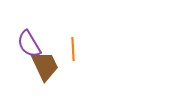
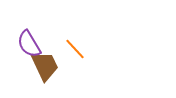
orange line: moved 2 px right; rotated 40 degrees counterclockwise
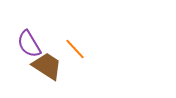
brown trapezoid: moved 2 px right; rotated 32 degrees counterclockwise
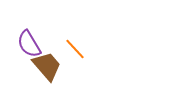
brown trapezoid: rotated 16 degrees clockwise
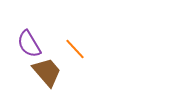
brown trapezoid: moved 6 px down
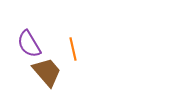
orange line: moved 2 px left; rotated 30 degrees clockwise
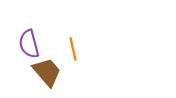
purple semicircle: rotated 16 degrees clockwise
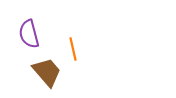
purple semicircle: moved 10 px up
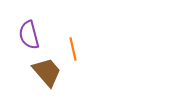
purple semicircle: moved 1 px down
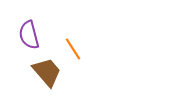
orange line: rotated 20 degrees counterclockwise
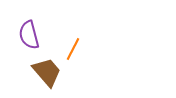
orange line: rotated 60 degrees clockwise
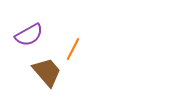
purple semicircle: rotated 104 degrees counterclockwise
